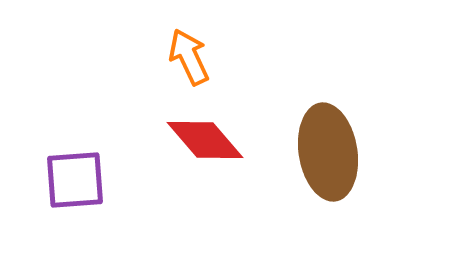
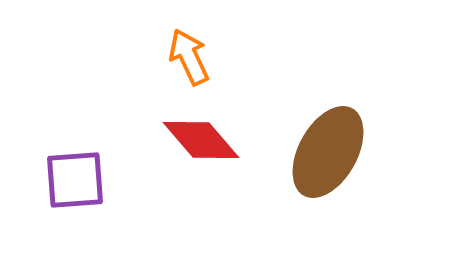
red diamond: moved 4 px left
brown ellipse: rotated 38 degrees clockwise
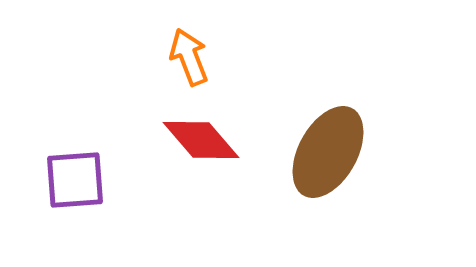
orange arrow: rotated 4 degrees clockwise
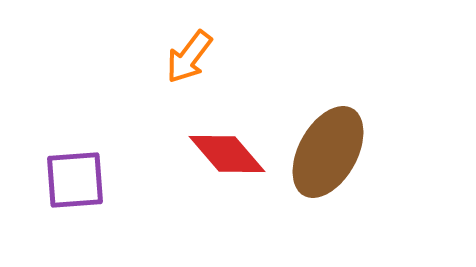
orange arrow: rotated 122 degrees counterclockwise
red diamond: moved 26 px right, 14 px down
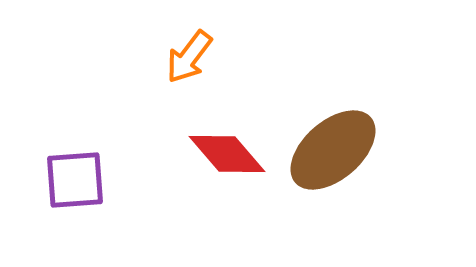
brown ellipse: moved 5 px right, 2 px up; rotated 20 degrees clockwise
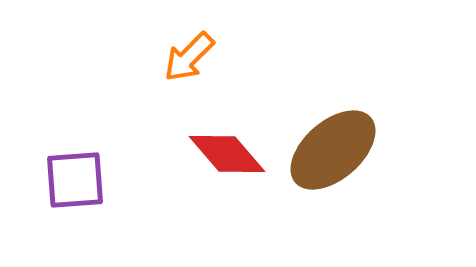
orange arrow: rotated 8 degrees clockwise
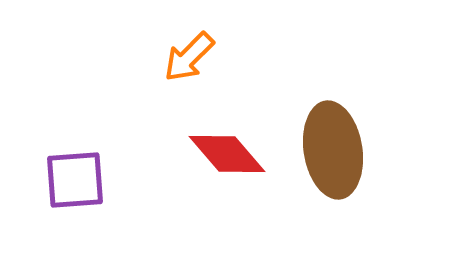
brown ellipse: rotated 58 degrees counterclockwise
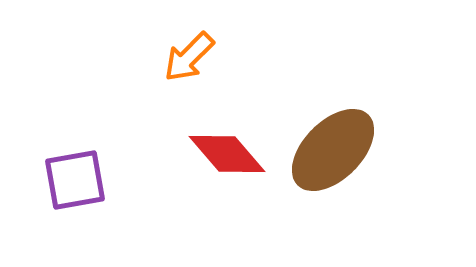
brown ellipse: rotated 54 degrees clockwise
purple square: rotated 6 degrees counterclockwise
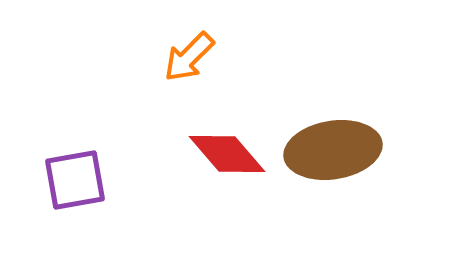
brown ellipse: rotated 36 degrees clockwise
